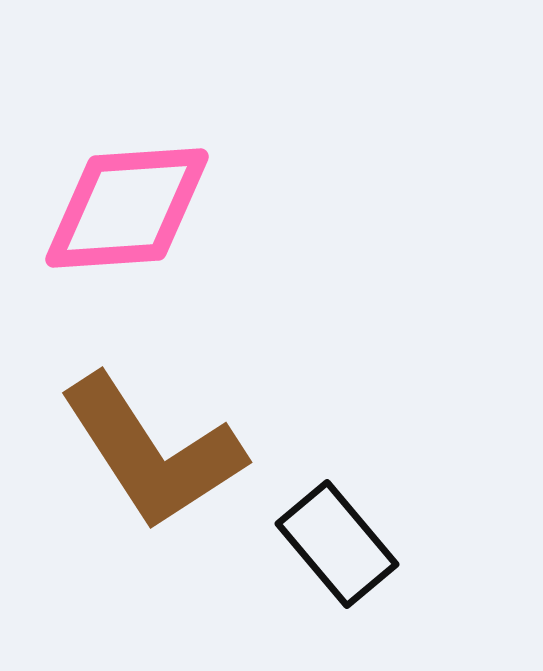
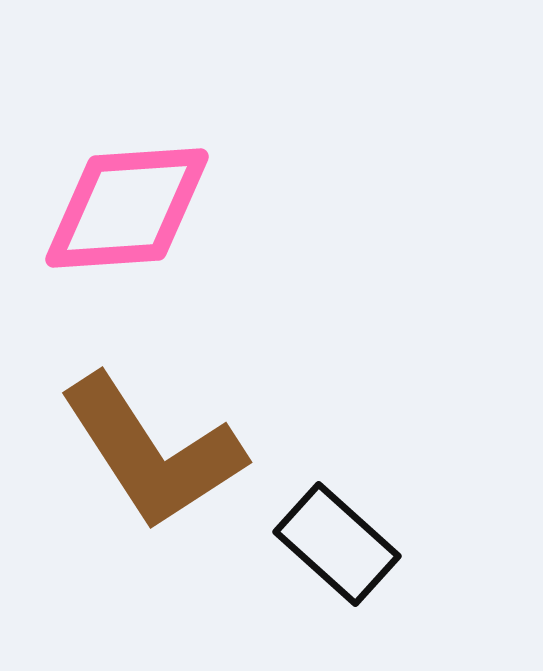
black rectangle: rotated 8 degrees counterclockwise
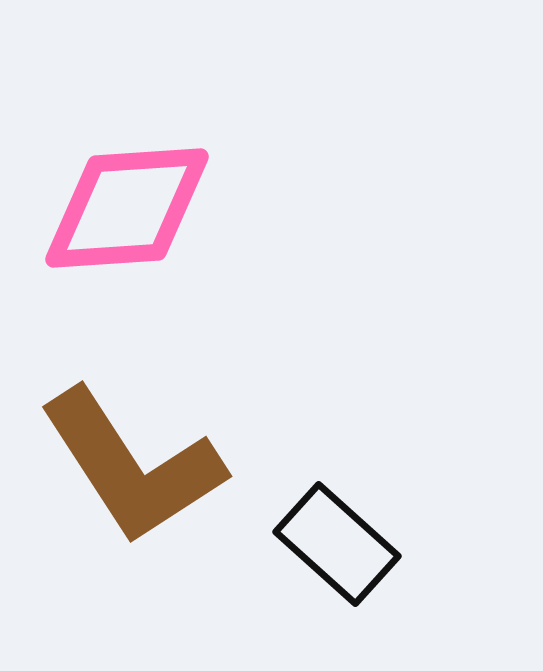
brown L-shape: moved 20 px left, 14 px down
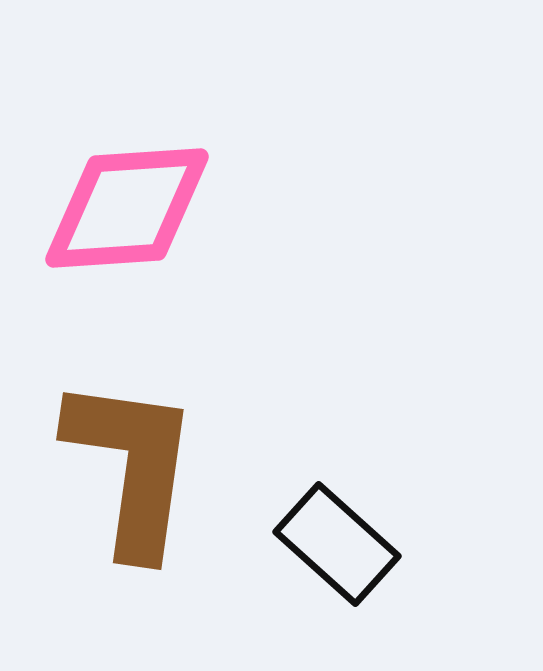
brown L-shape: rotated 139 degrees counterclockwise
